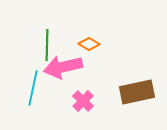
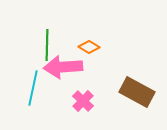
orange diamond: moved 3 px down
pink arrow: rotated 9 degrees clockwise
brown rectangle: rotated 40 degrees clockwise
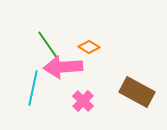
green line: moved 1 px right; rotated 36 degrees counterclockwise
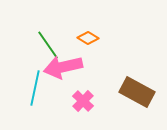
orange diamond: moved 1 px left, 9 px up
pink arrow: rotated 9 degrees counterclockwise
cyan line: moved 2 px right
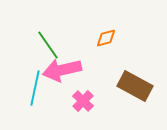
orange diamond: moved 18 px right; rotated 45 degrees counterclockwise
pink arrow: moved 1 px left, 3 px down
brown rectangle: moved 2 px left, 6 px up
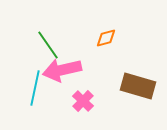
brown rectangle: moved 3 px right; rotated 12 degrees counterclockwise
